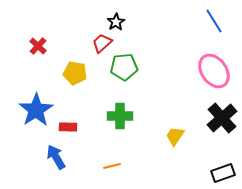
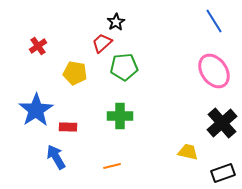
red cross: rotated 12 degrees clockwise
black cross: moved 5 px down
yellow trapezoid: moved 13 px right, 16 px down; rotated 70 degrees clockwise
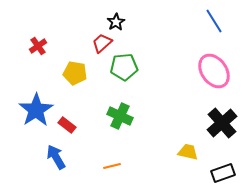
green cross: rotated 25 degrees clockwise
red rectangle: moved 1 px left, 2 px up; rotated 36 degrees clockwise
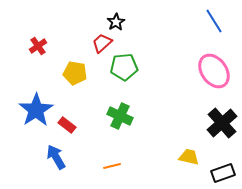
yellow trapezoid: moved 1 px right, 5 px down
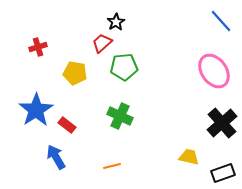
blue line: moved 7 px right; rotated 10 degrees counterclockwise
red cross: moved 1 px down; rotated 18 degrees clockwise
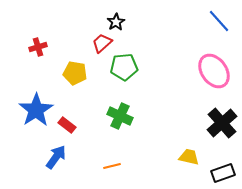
blue line: moved 2 px left
blue arrow: rotated 65 degrees clockwise
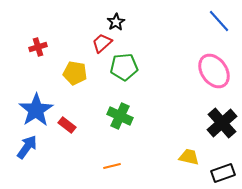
blue arrow: moved 29 px left, 10 px up
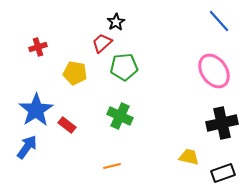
black cross: rotated 28 degrees clockwise
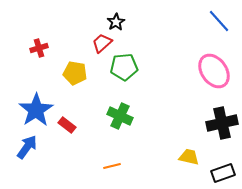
red cross: moved 1 px right, 1 px down
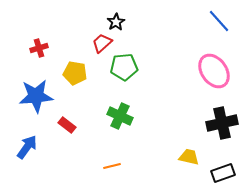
blue star: moved 14 px up; rotated 28 degrees clockwise
